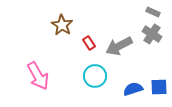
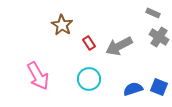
gray rectangle: moved 1 px down
gray cross: moved 7 px right, 3 px down
cyan circle: moved 6 px left, 3 px down
blue square: rotated 24 degrees clockwise
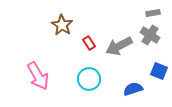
gray rectangle: rotated 32 degrees counterclockwise
gray cross: moved 9 px left, 2 px up
blue square: moved 16 px up
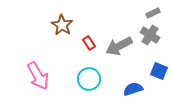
gray rectangle: rotated 16 degrees counterclockwise
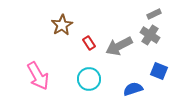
gray rectangle: moved 1 px right, 1 px down
brown star: rotated 10 degrees clockwise
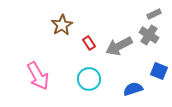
gray cross: moved 1 px left
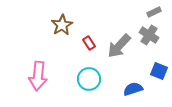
gray rectangle: moved 2 px up
gray arrow: rotated 20 degrees counterclockwise
pink arrow: rotated 36 degrees clockwise
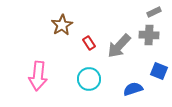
gray cross: rotated 30 degrees counterclockwise
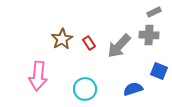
brown star: moved 14 px down
cyan circle: moved 4 px left, 10 px down
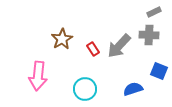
red rectangle: moved 4 px right, 6 px down
